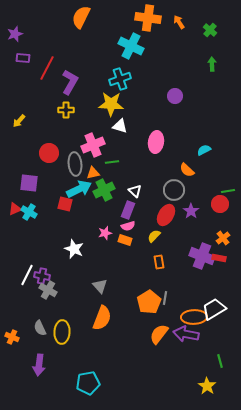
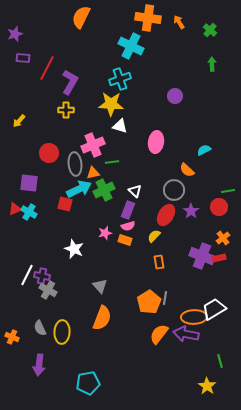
red circle at (220, 204): moved 1 px left, 3 px down
red rectangle at (219, 258): rotated 24 degrees counterclockwise
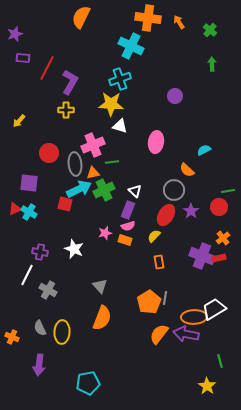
purple cross at (42, 276): moved 2 px left, 24 px up
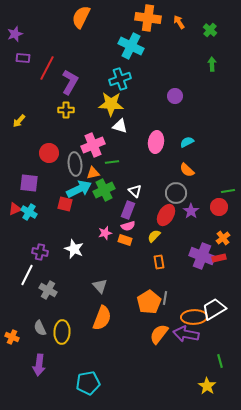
cyan semicircle at (204, 150): moved 17 px left, 8 px up
gray circle at (174, 190): moved 2 px right, 3 px down
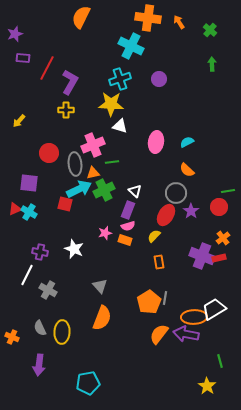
purple circle at (175, 96): moved 16 px left, 17 px up
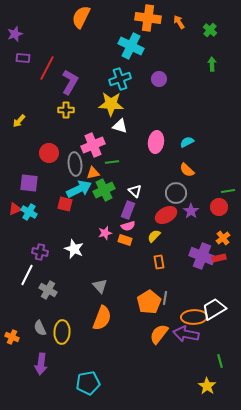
red ellipse at (166, 215): rotated 30 degrees clockwise
purple arrow at (39, 365): moved 2 px right, 1 px up
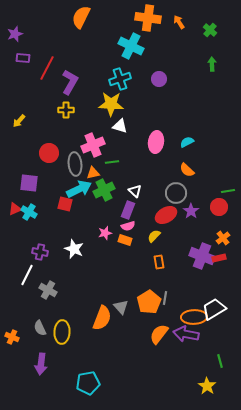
gray triangle at (100, 286): moved 21 px right, 21 px down
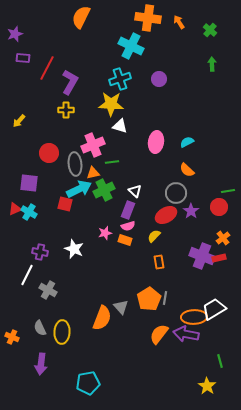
orange pentagon at (149, 302): moved 3 px up
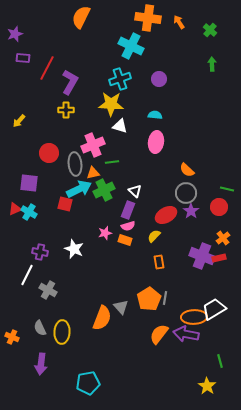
cyan semicircle at (187, 142): moved 32 px left, 27 px up; rotated 32 degrees clockwise
green line at (228, 191): moved 1 px left, 2 px up; rotated 24 degrees clockwise
gray circle at (176, 193): moved 10 px right
